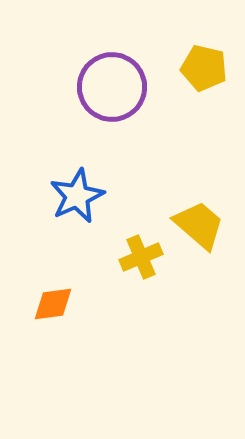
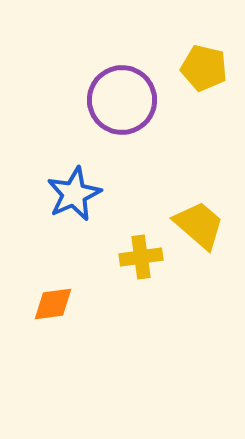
purple circle: moved 10 px right, 13 px down
blue star: moved 3 px left, 2 px up
yellow cross: rotated 15 degrees clockwise
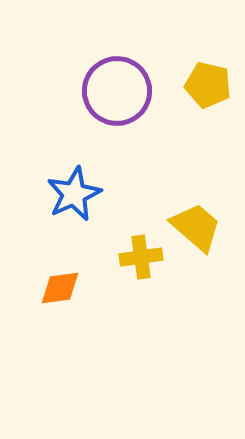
yellow pentagon: moved 4 px right, 17 px down
purple circle: moved 5 px left, 9 px up
yellow trapezoid: moved 3 px left, 2 px down
orange diamond: moved 7 px right, 16 px up
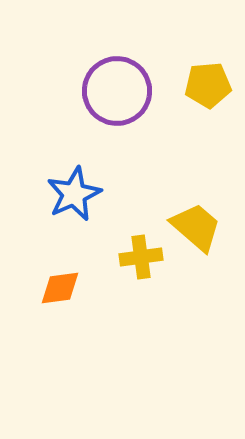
yellow pentagon: rotated 18 degrees counterclockwise
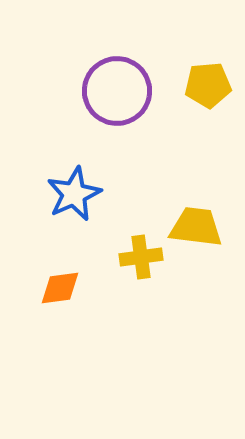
yellow trapezoid: rotated 34 degrees counterclockwise
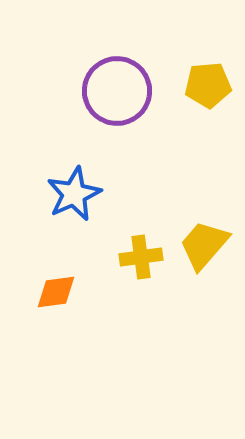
yellow trapezoid: moved 8 px right, 18 px down; rotated 56 degrees counterclockwise
orange diamond: moved 4 px left, 4 px down
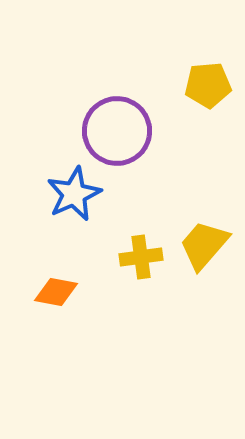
purple circle: moved 40 px down
orange diamond: rotated 18 degrees clockwise
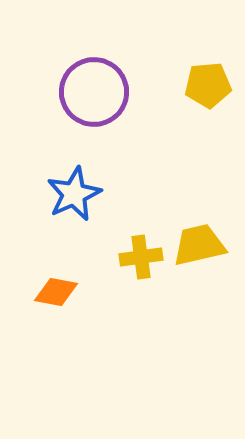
purple circle: moved 23 px left, 39 px up
yellow trapezoid: moved 5 px left; rotated 36 degrees clockwise
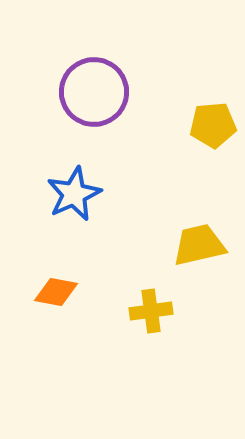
yellow pentagon: moved 5 px right, 40 px down
yellow cross: moved 10 px right, 54 px down
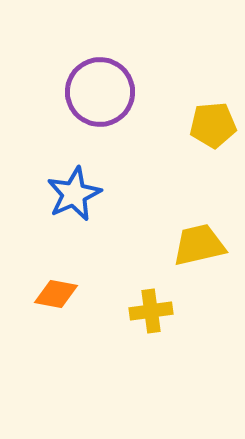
purple circle: moved 6 px right
orange diamond: moved 2 px down
